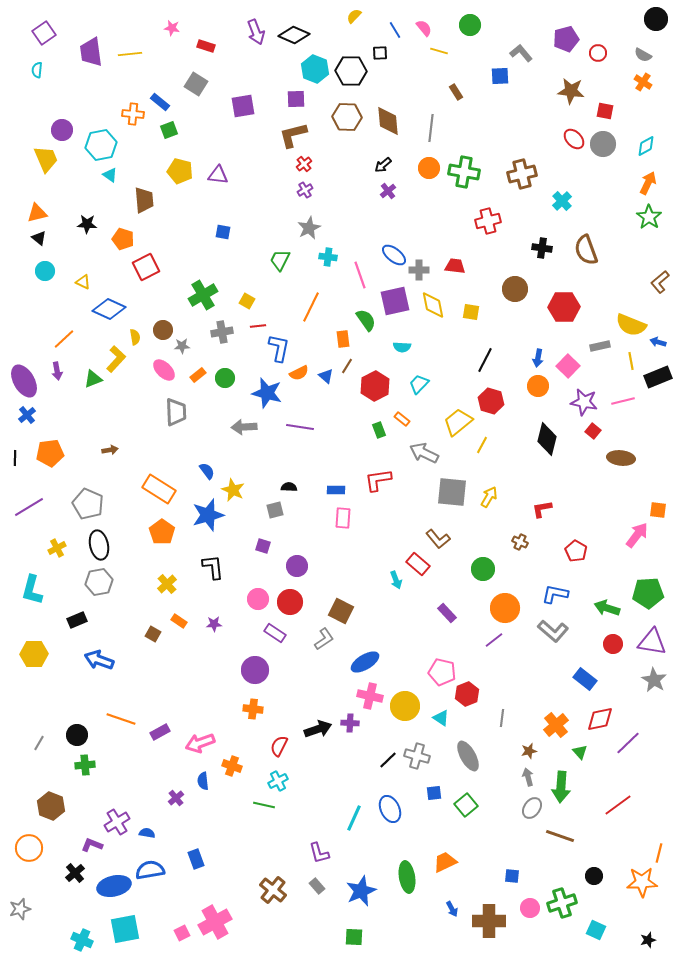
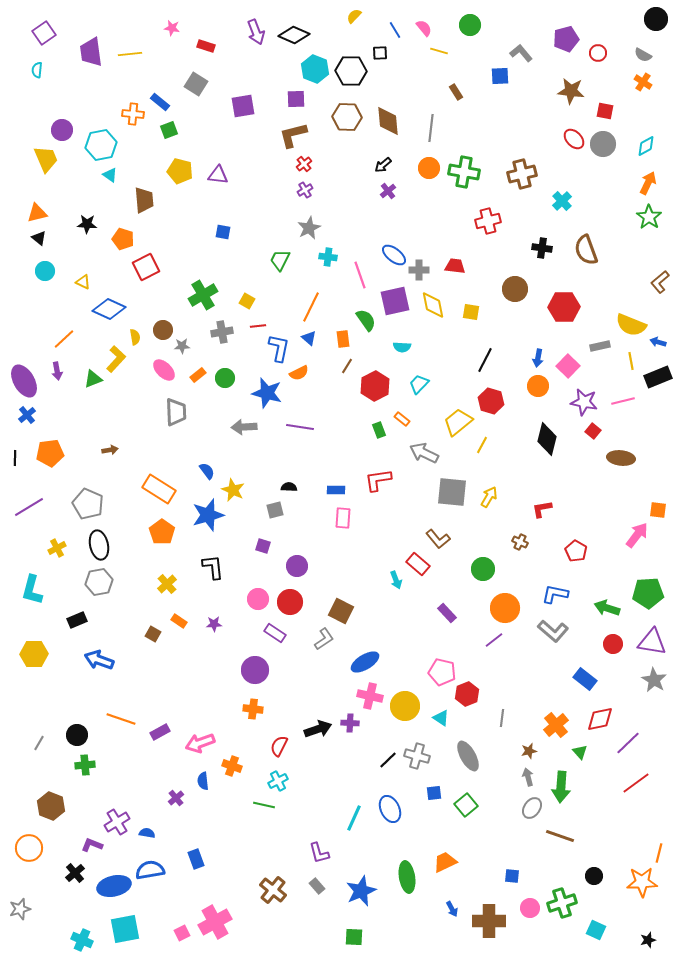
blue triangle at (326, 376): moved 17 px left, 38 px up
red line at (618, 805): moved 18 px right, 22 px up
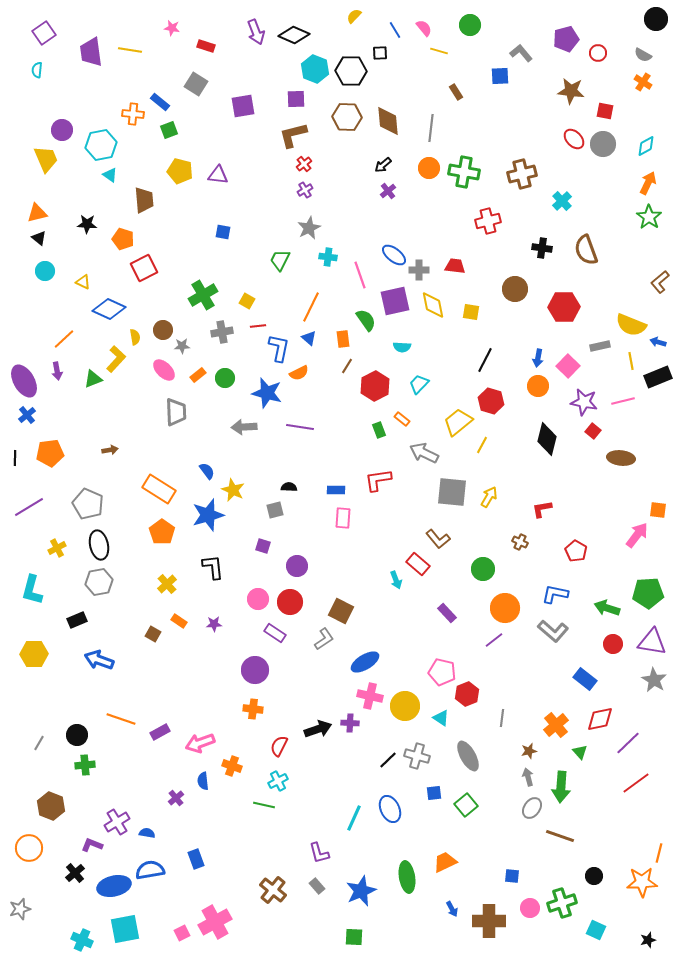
yellow line at (130, 54): moved 4 px up; rotated 15 degrees clockwise
red square at (146, 267): moved 2 px left, 1 px down
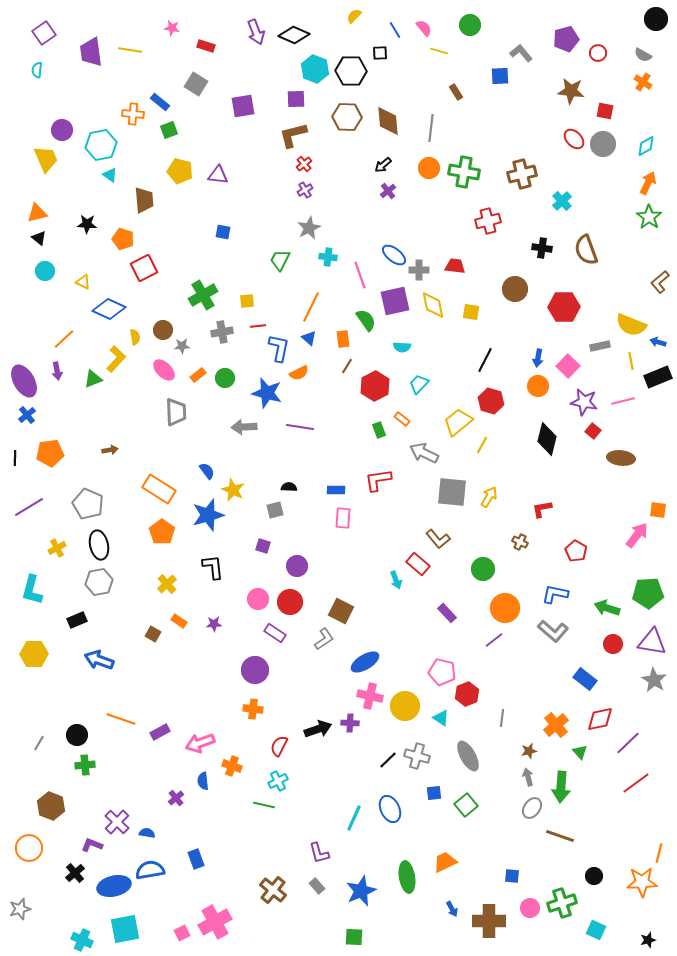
yellow square at (247, 301): rotated 35 degrees counterclockwise
purple cross at (117, 822): rotated 15 degrees counterclockwise
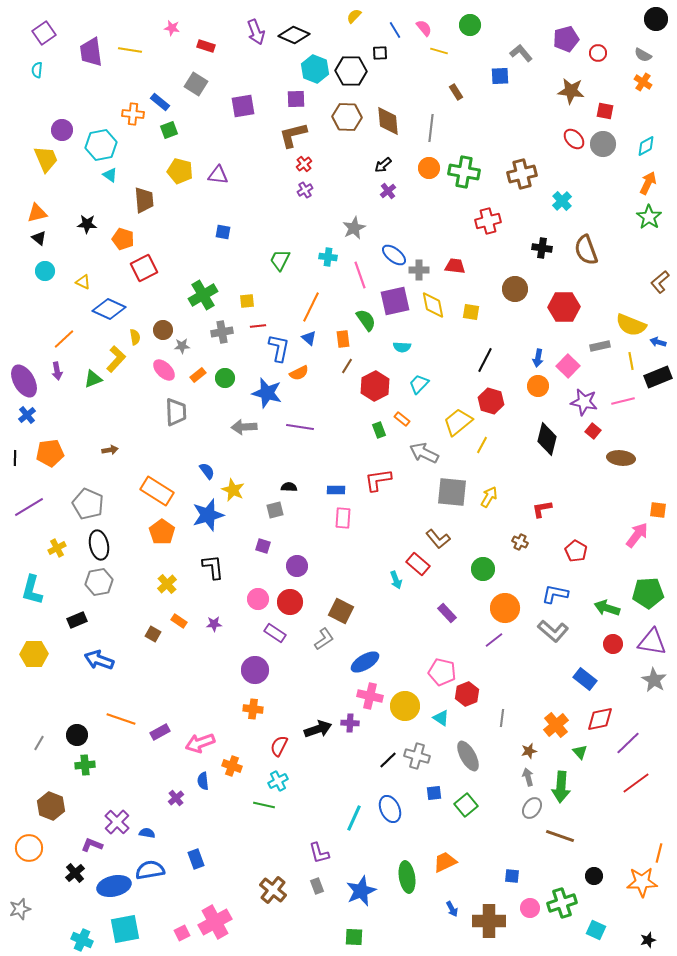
gray star at (309, 228): moved 45 px right
orange rectangle at (159, 489): moved 2 px left, 2 px down
gray rectangle at (317, 886): rotated 21 degrees clockwise
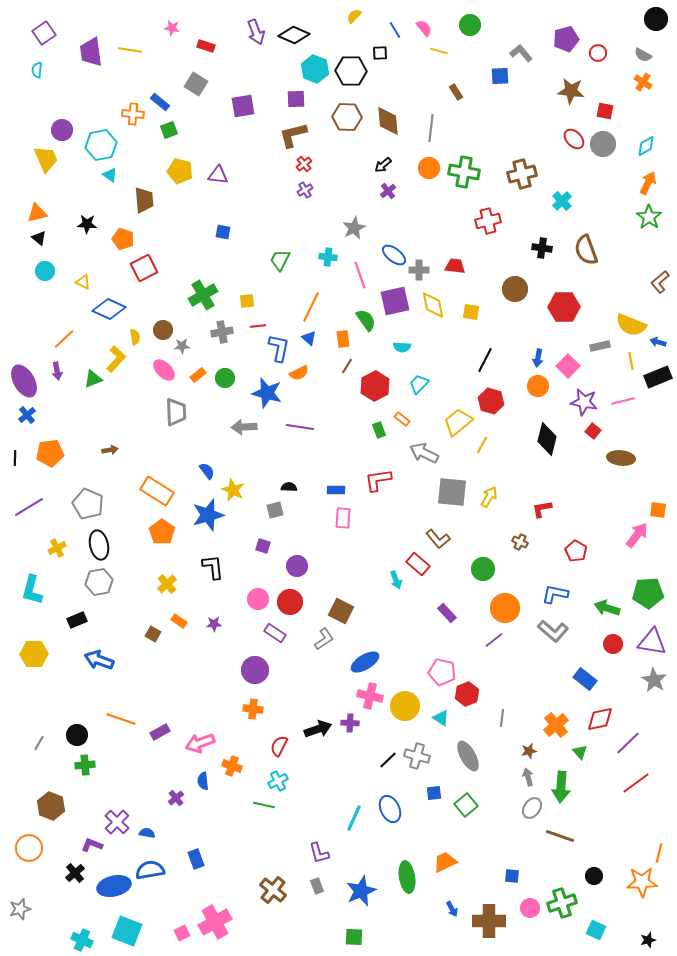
cyan square at (125, 929): moved 2 px right, 2 px down; rotated 32 degrees clockwise
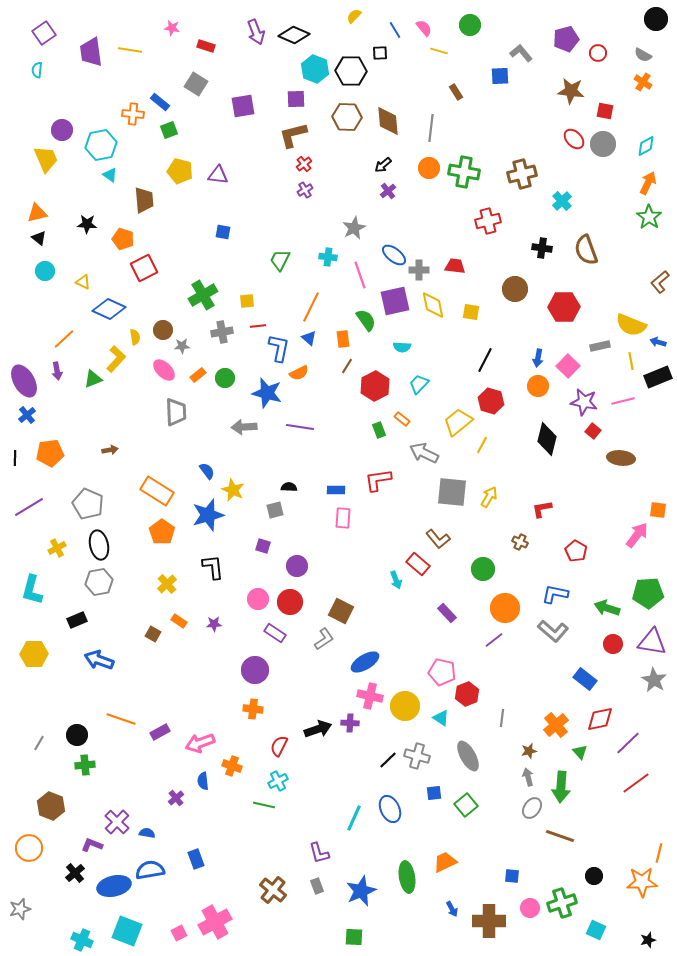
pink square at (182, 933): moved 3 px left
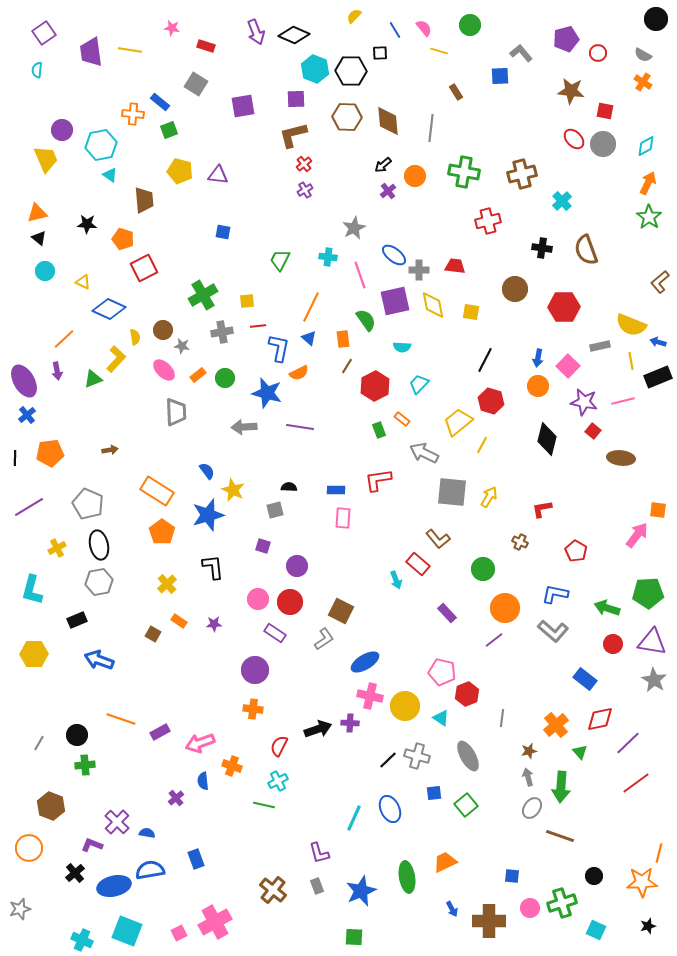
orange circle at (429, 168): moved 14 px left, 8 px down
gray star at (182, 346): rotated 14 degrees clockwise
black star at (648, 940): moved 14 px up
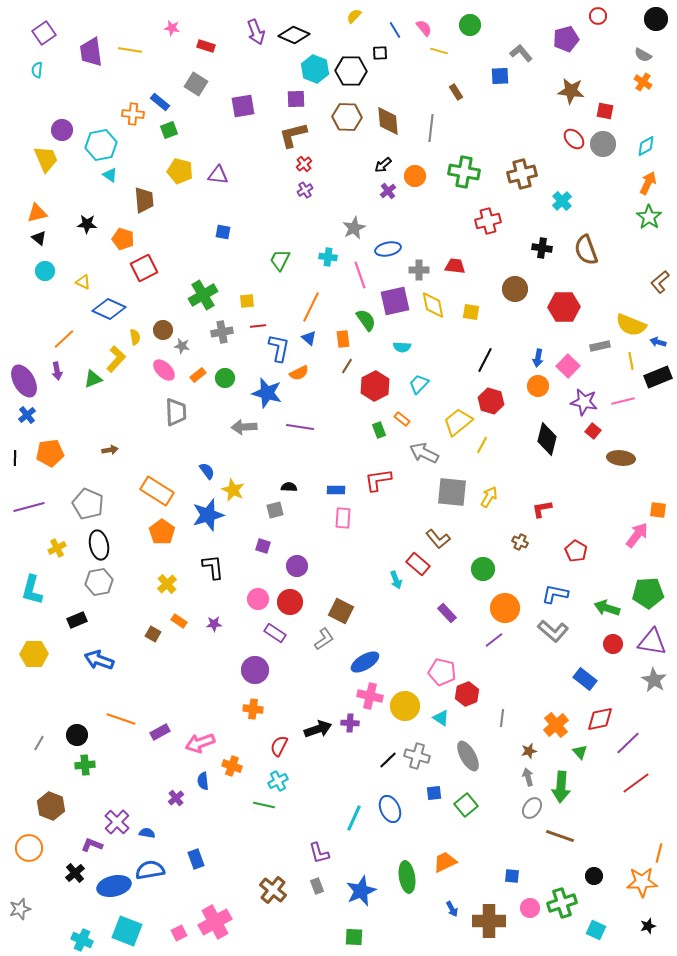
red circle at (598, 53): moved 37 px up
blue ellipse at (394, 255): moved 6 px left, 6 px up; rotated 50 degrees counterclockwise
purple line at (29, 507): rotated 16 degrees clockwise
